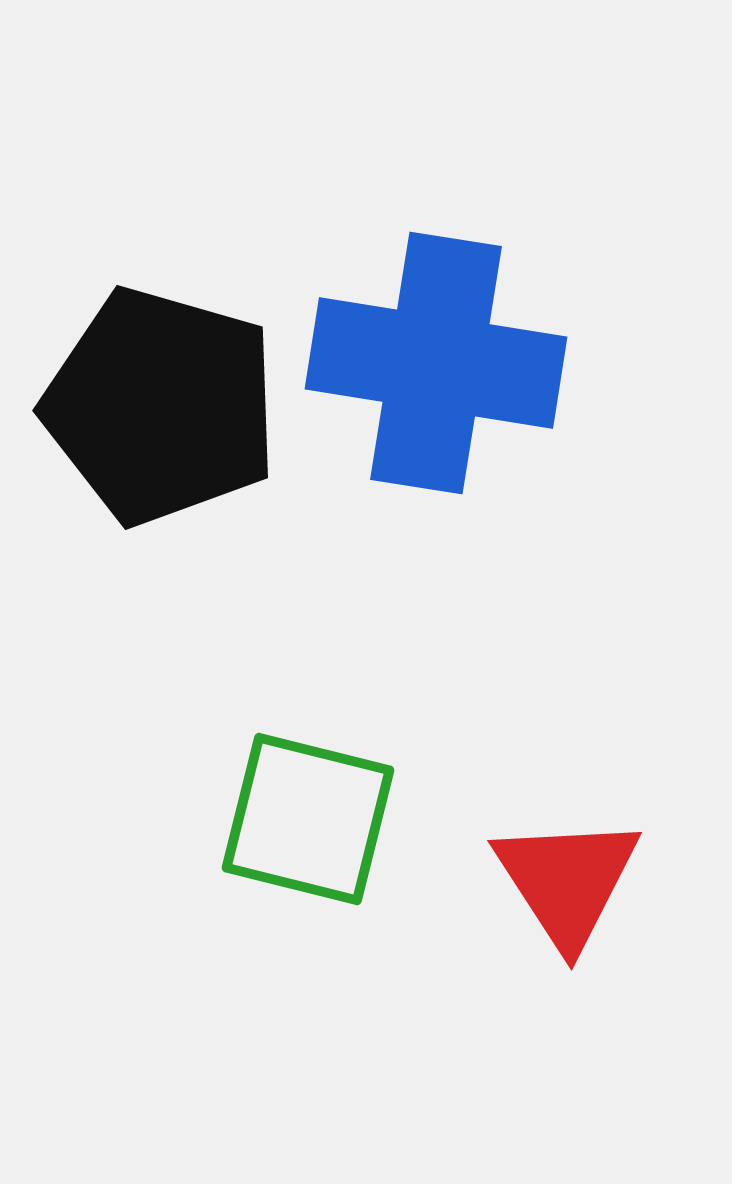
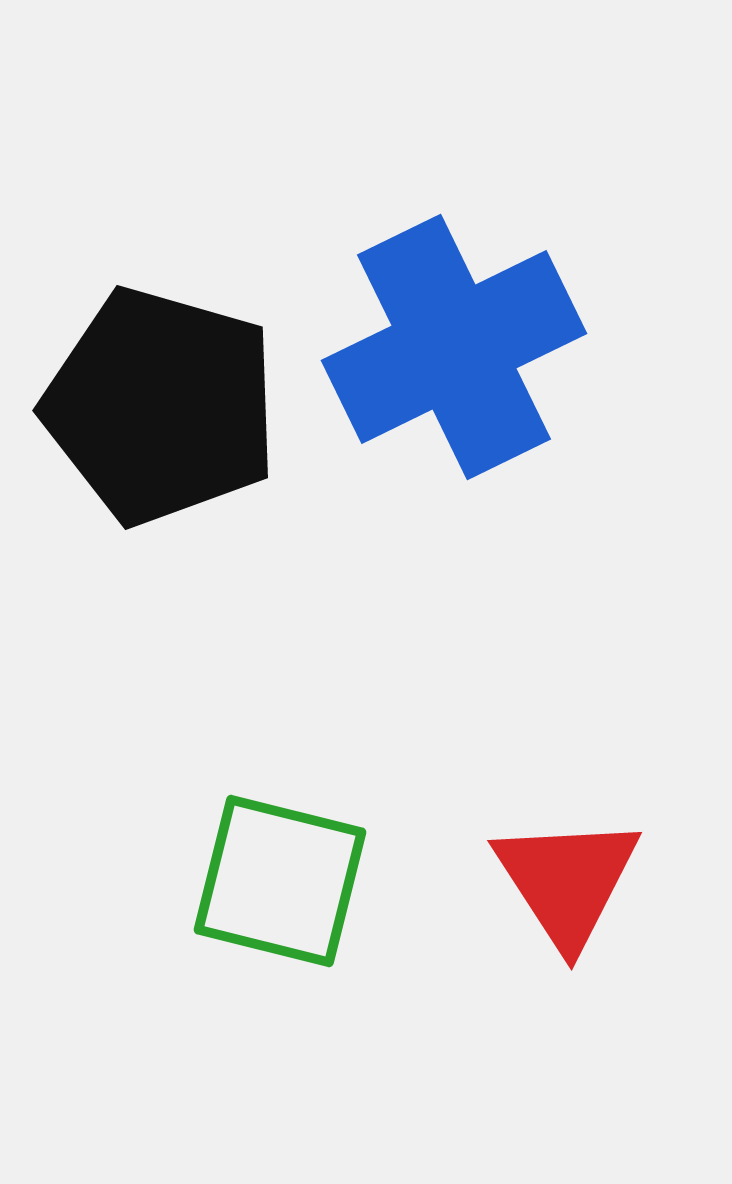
blue cross: moved 18 px right, 16 px up; rotated 35 degrees counterclockwise
green square: moved 28 px left, 62 px down
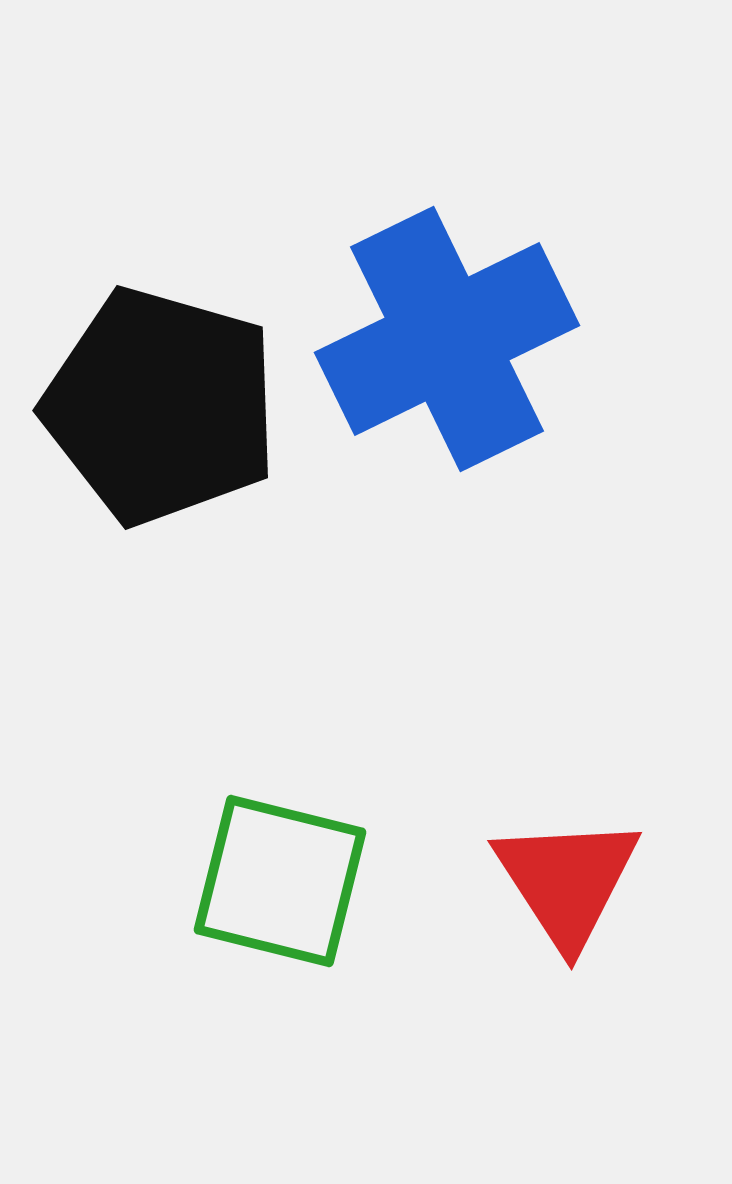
blue cross: moved 7 px left, 8 px up
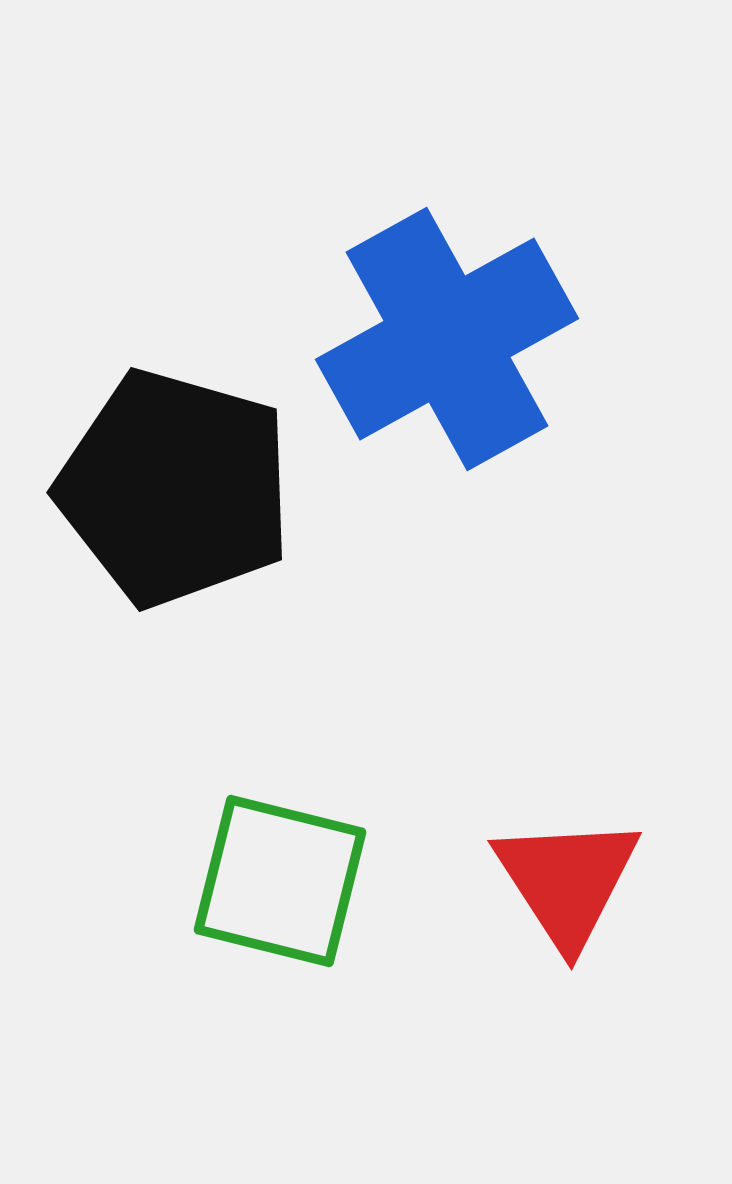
blue cross: rotated 3 degrees counterclockwise
black pentagon: moved 14 px right, 82 px down
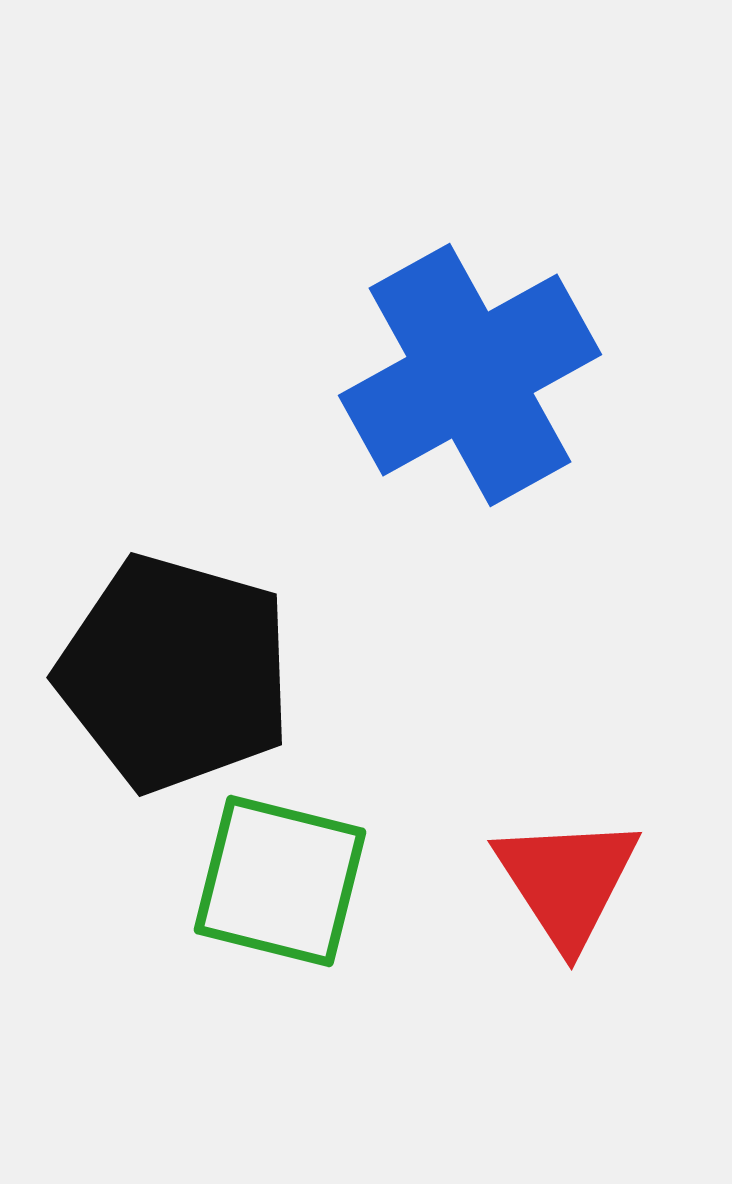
blue cross: moved 23 px right, 36 px down
black pentagon: moved 185 px down
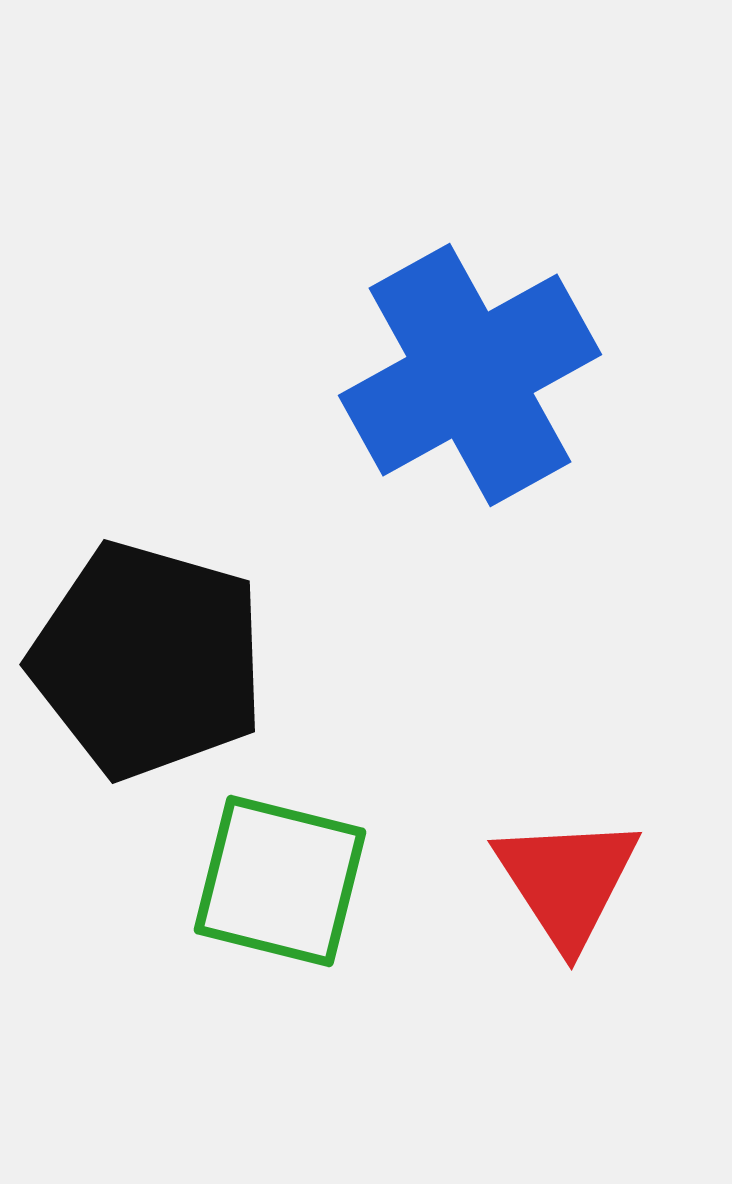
black pentagon: moved 27 px left, 13 px up
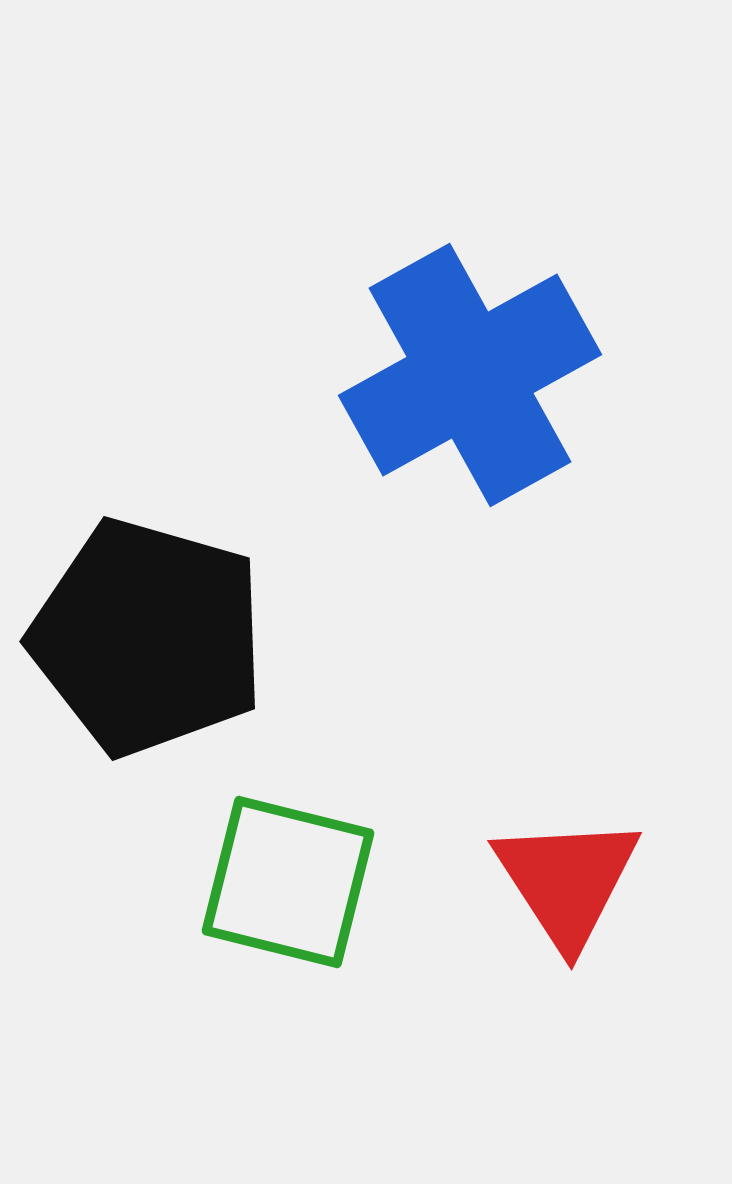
black pentagon: moved 23 px up
green square: moved 8 px right, 1 px down
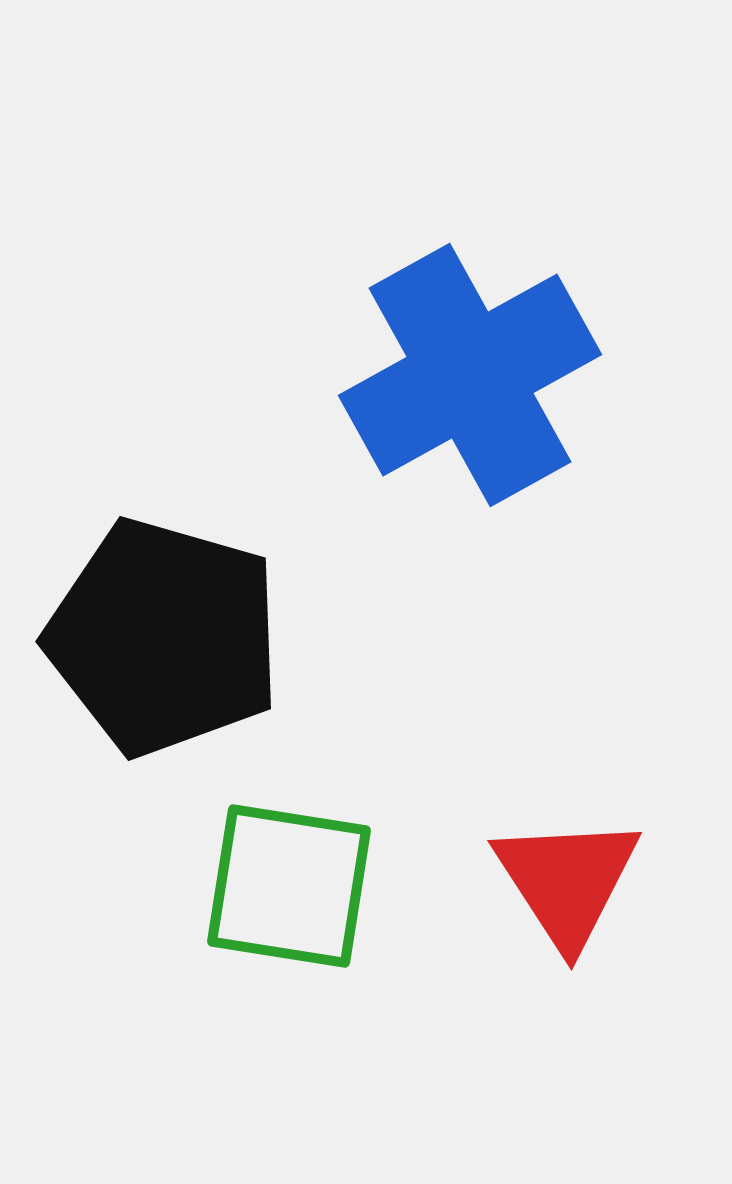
black pentagon: moved 16 px right
green square: moved 1 px right, 4 px down; rotated 5 degrees counterclockwise
